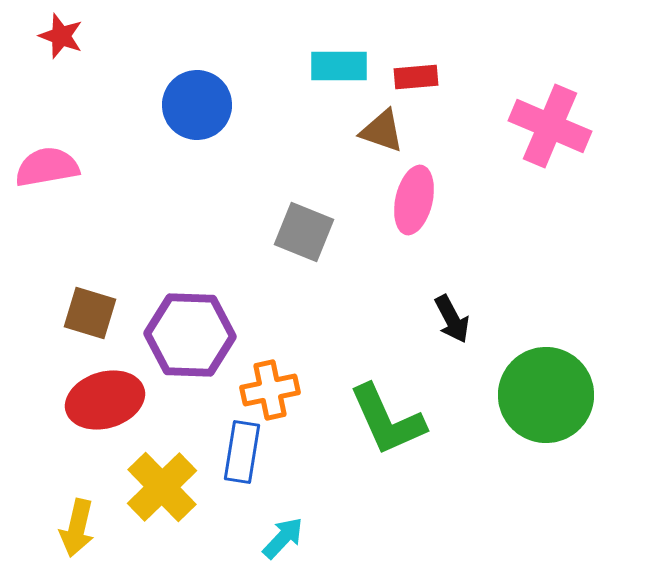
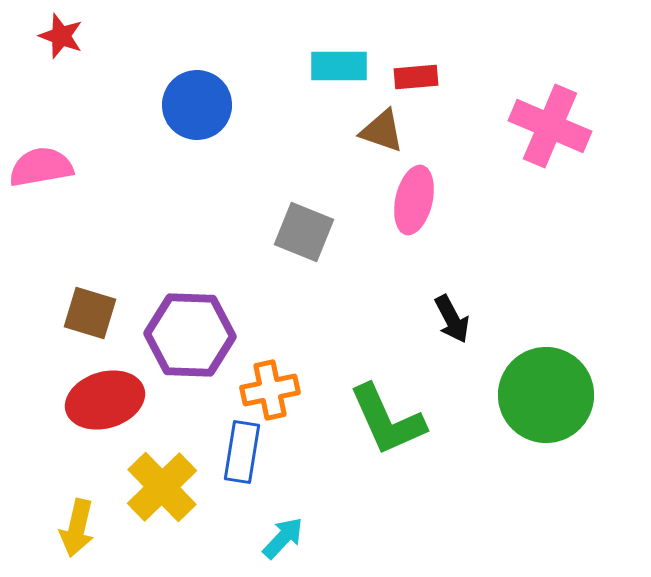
pink semicircle: moved 6 px left
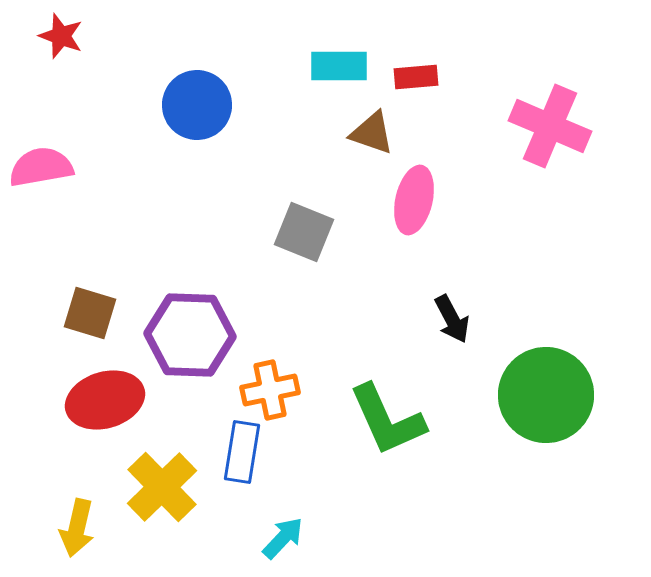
brown triangle: moved 10 px left, 2 px down
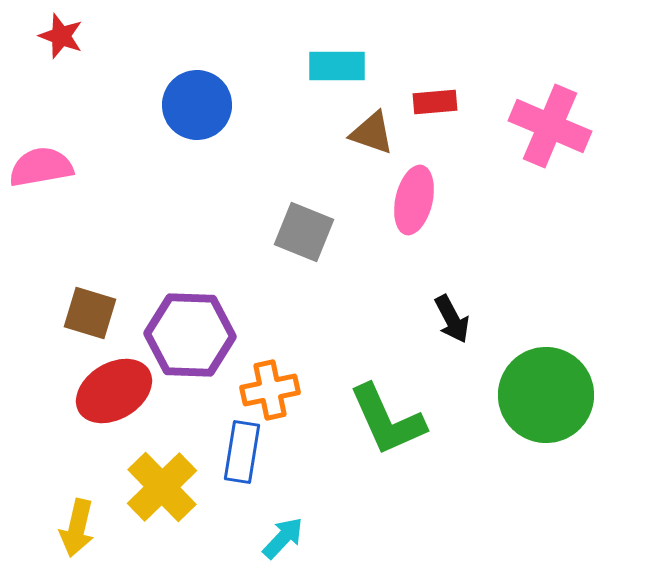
cyan rectangle: moved 2 px left
red rectangle: moved 19 px right, 25 px down
red ellipse: moved 9 px right, 9 px up; rotated 14 degrees counterclockwise
